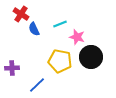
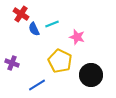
cyan line: moved 8 px left
black circle: moved 18 px down
yellow pentagon: rotated 15 degrees clockwise
purple cross: moved 5 px up; rotated 24 degrees clockwise
blue line: rotated 12 degrees clockwise
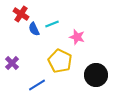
purple cross: rotated 24 degrees clockwise
black circle: moved 5 px right
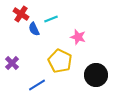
cyan line: moved 1 px left, 5 px up
pink star: moved 1 px right
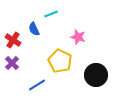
red cross: moved 8 px left, 26 px down
cyan line: moved 5 px up
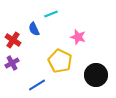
purple cross: rotated 16 degrees clockwise
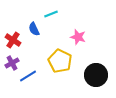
blue line: moved 9 px left, 9 px up
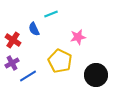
pink star: rotated 28 degrees counterclockwise
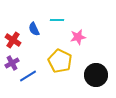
cyan line: moved 6 px right, 6 px down; rotated 24 degrees clockwise
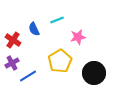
cyan line: rotated 24 degrees counterclockwise
yellow pentagon: rotated 15 degrees clockwise
black circle: moved 2 px left, 2 px up
